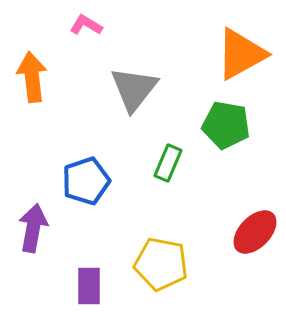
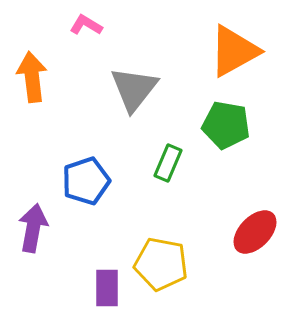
orange triangle: moved 7 px left, 3 px up
purple rectangle: moved 18 px right, 2 px down
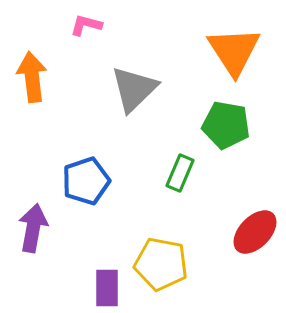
pink L-shape: rotated 16 degrees counterclockwise
orange triangle: rotated 34 degrees counterclockwise
gray triangle: rotated 8 degrees clockwise
green rectangle: moved 12 px right, 10 px down
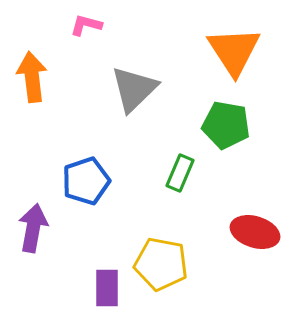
red ellipse: rotated 63 degrees clockwise
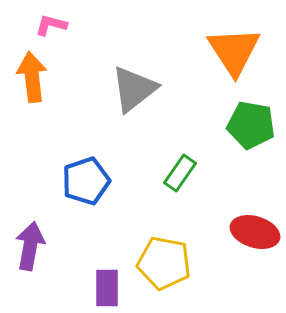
pink L-shape: moved 35 px left
gray triangle: rotated 6 degrees clockwise
green pentagon: moved 25 px right
green rectangle: rotated 12 degrees clockwise
purple arrow: moved 3 px left, 18 px down
yellow pentagon: moved 3 px right, 1 px up
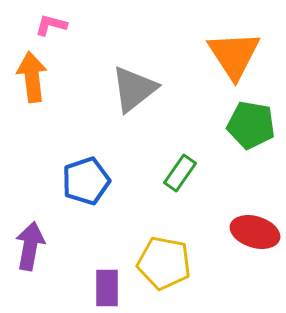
orange triangle: moved 4 px down
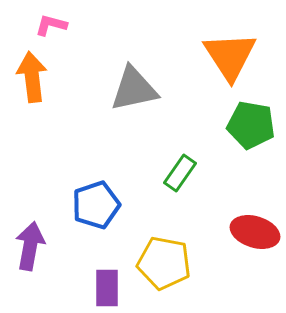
orange triangle: moved 4 px left, 1 px down
gray triangle: rotated 26 degrees clockwise
blue pentagon: moved 10 px right, 24 px down
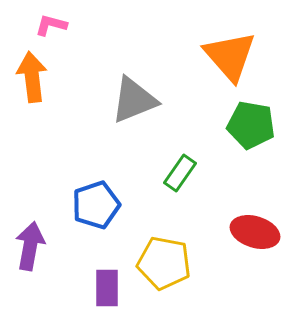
orange triangle: rotated 8 degrees counterclockwise
gray triangle: moved 11 px down; rotated 10 degrees counterclockwise
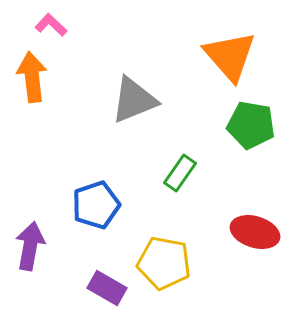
pink L-shape: rotated 28 degrees clockwise
purple rectangle: rotated 60 degrees counterclockwise
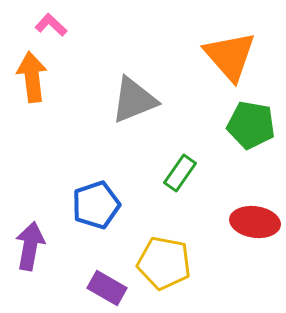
red ellipse: moved 10 px up; rotated 9 degrees counterclockwise
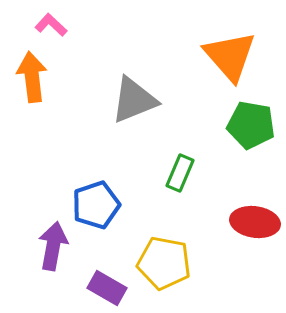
green rectangle: rotated 12 degrees counterclockwise
purple arrow: moved 23 px right
